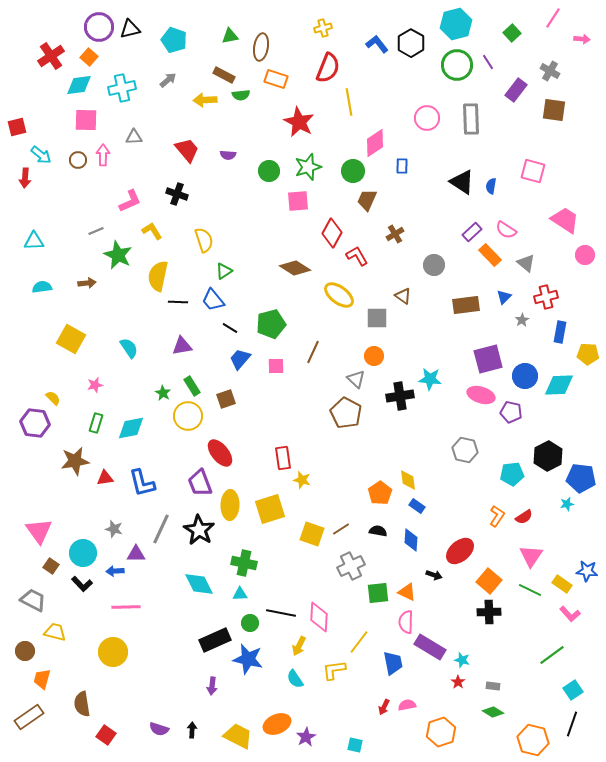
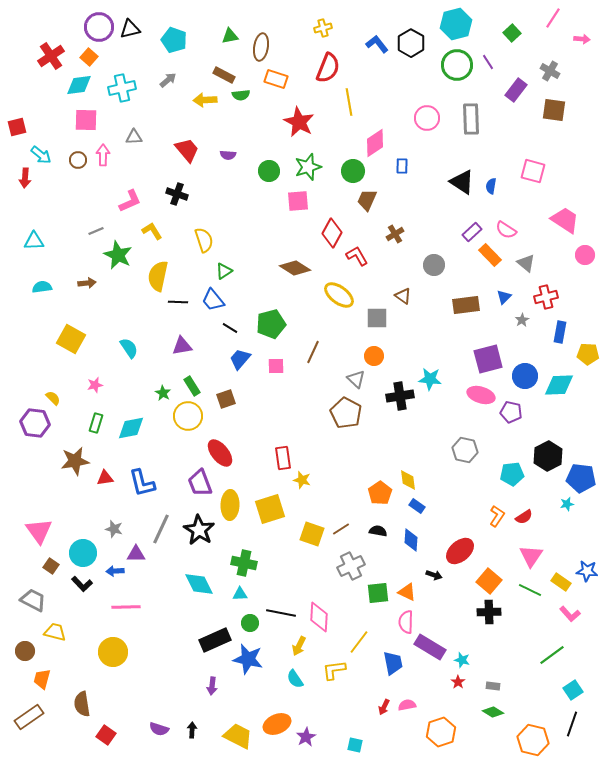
yellow rectangle at (562, 584): moved 1 px left, 2 px up
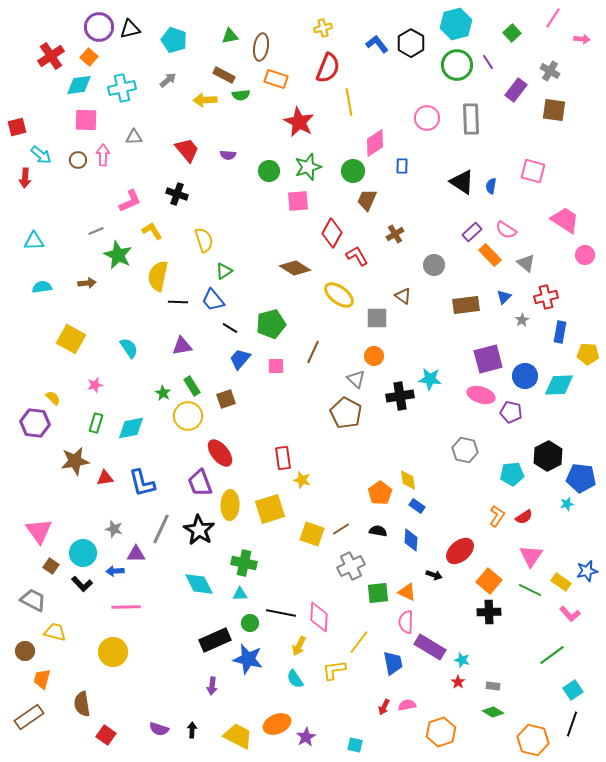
blue star at (587, 571): rotated 20 degrees counterclockwise
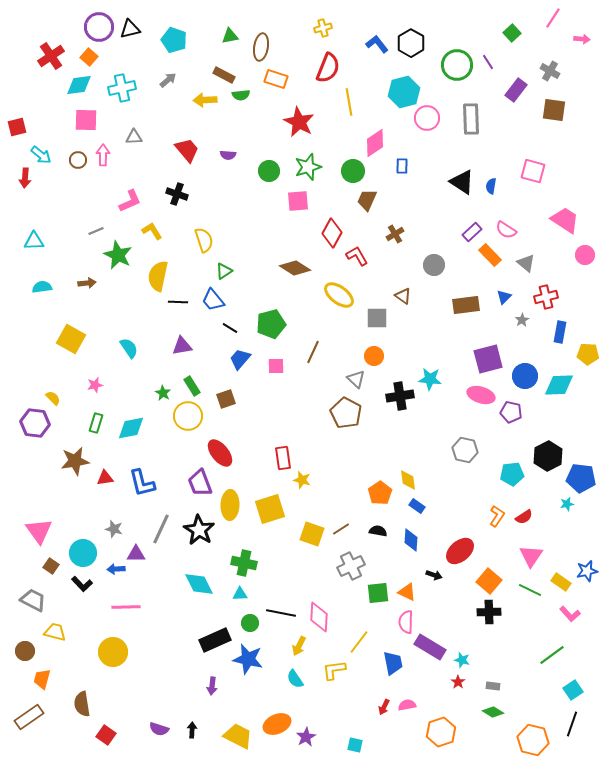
cyan hexagon at (456, 24): moved 52 px left, 68 px down
blue arrow at (115, 571): moved 1 px right, 2 px up
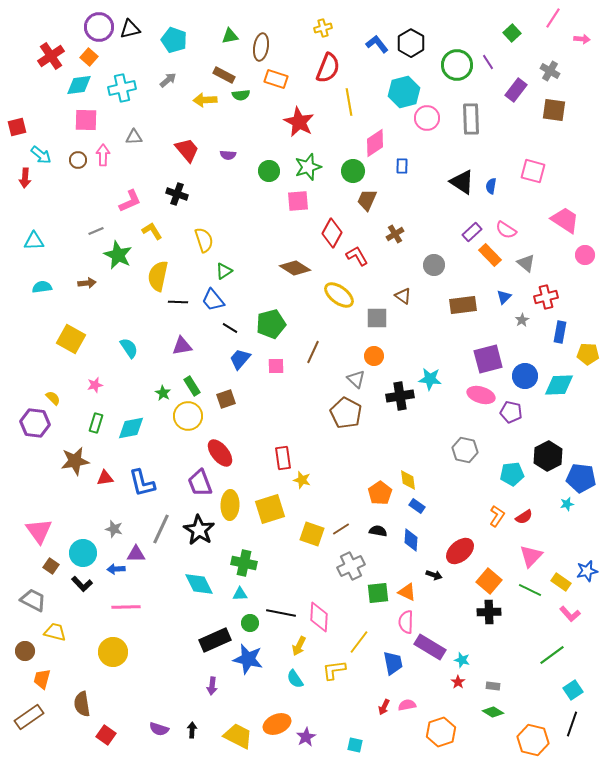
brown rectangle at (466, 305): moved 3 px left
pink triangle at (531, 556): rotated 10 degrees clockwise
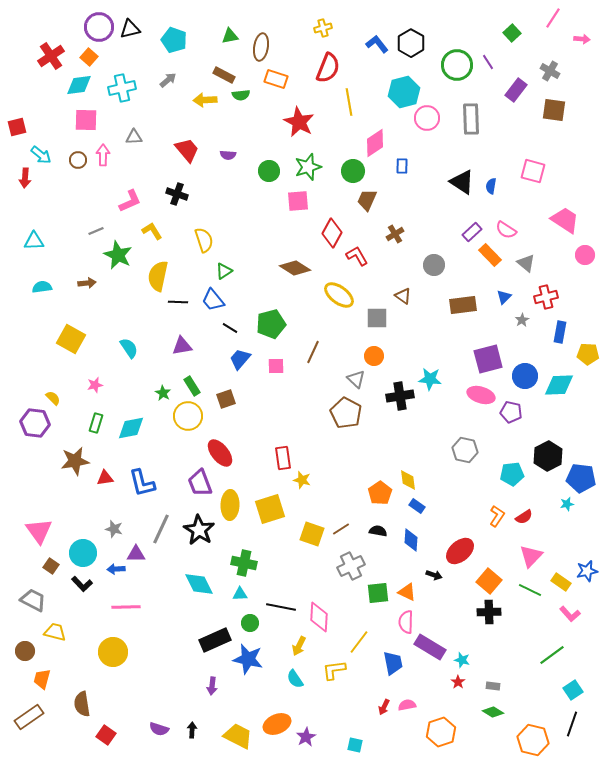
black line at (281, 613): moved 6 px up
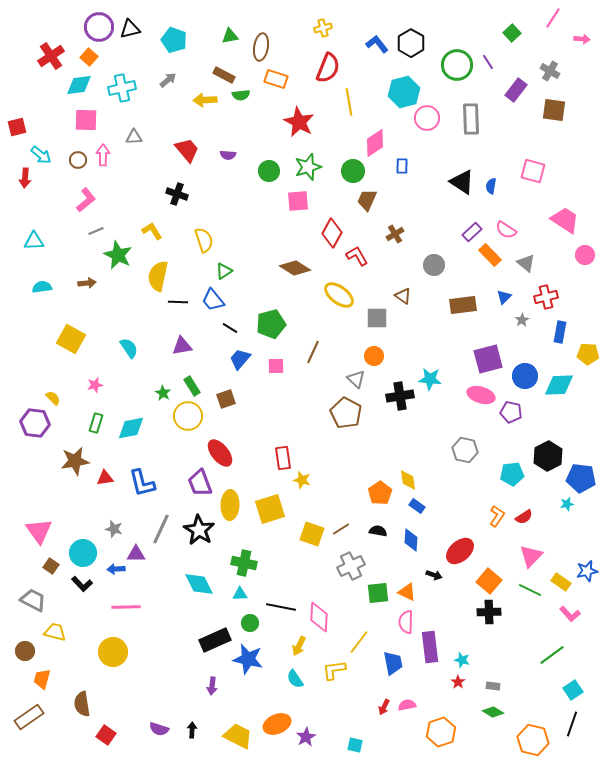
pink L-shape at (130, 201): moved 44 px left, 1 px up; rotated 15 degrees counterclockwise
purple rectangle at (430, 647): rotated 52 degrees clockwise
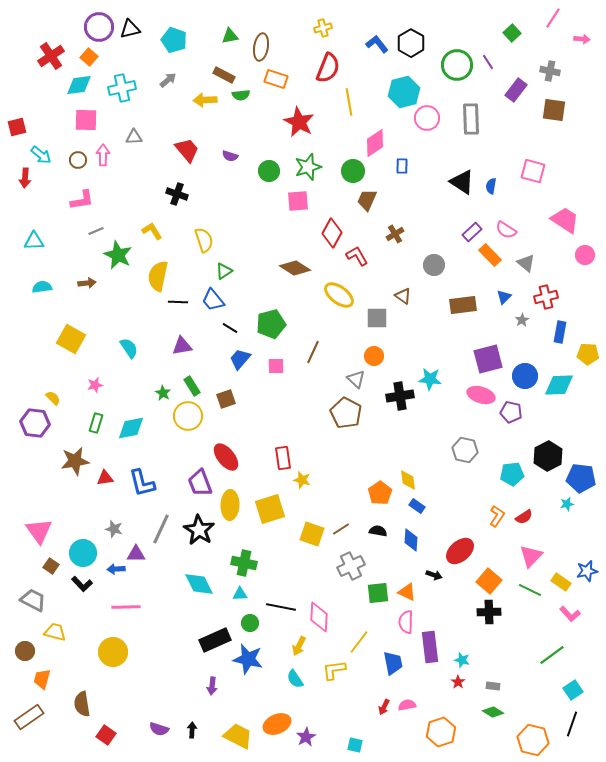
gray cross at (550, 71): rotated 18 degrees counterclockwise
purple semicircle at (228, 155): moved 2 px right, 1 px down; rotated 14 degrees clockwise
pink L-shape at (86, 200): moved 4 px left; rotated 30 degrees clockwise
red ellipse at (220, 453): moved 6 px right, 4 px down
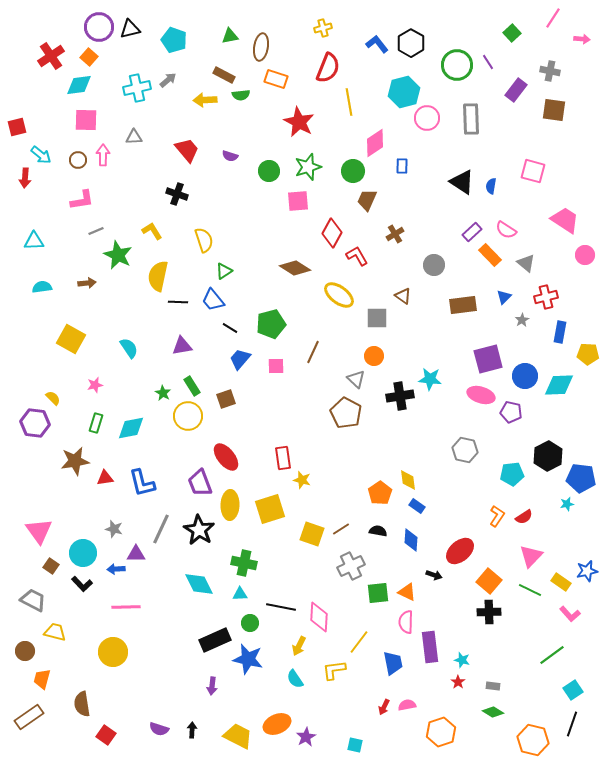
cyan cross at (122, 88): moved 15 px right
